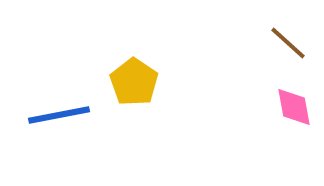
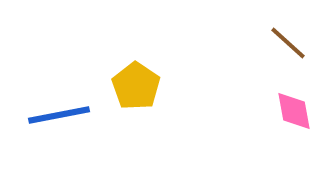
yellow pentagon: moved 2 px right, 4 px down
pink diamond: moved 4 px down
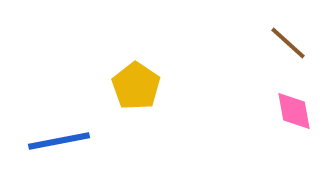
blue line: moved 26 px down
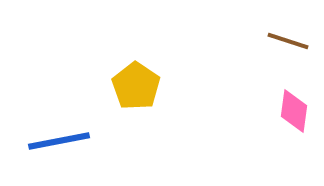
brown line: moved 2 px up; rotated 24 degrees counterclockwise
pink diamond: rotated 18 degrees clockwise
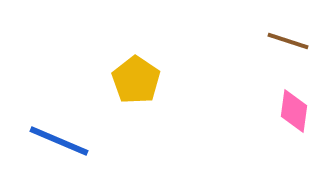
yellow pentagon: moved 6 px up
blue line: rotated 34 degrees clockwise
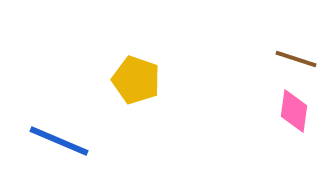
brown line: moved 8 px right, 18 px down
yellow pentagon: rotated 15 degrees counterclockwise
